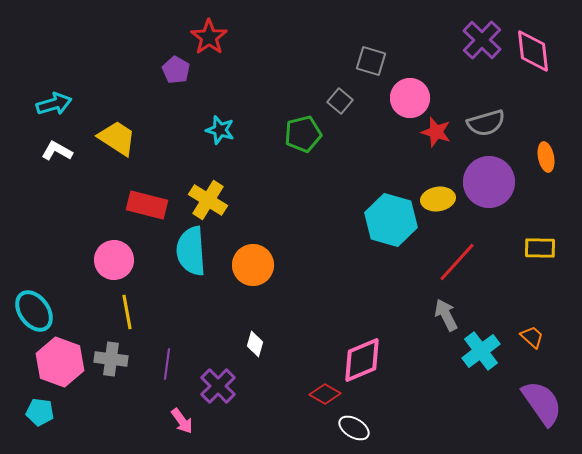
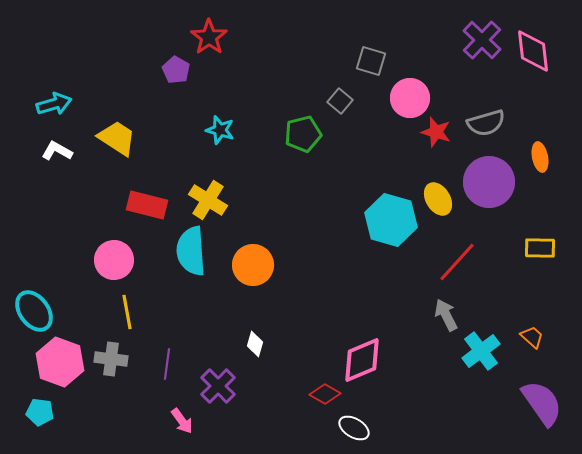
orange ellipse at (546, 157): moved 6 px left
yellow ellipse at (438, 199): rotated 68 degrees clockwise
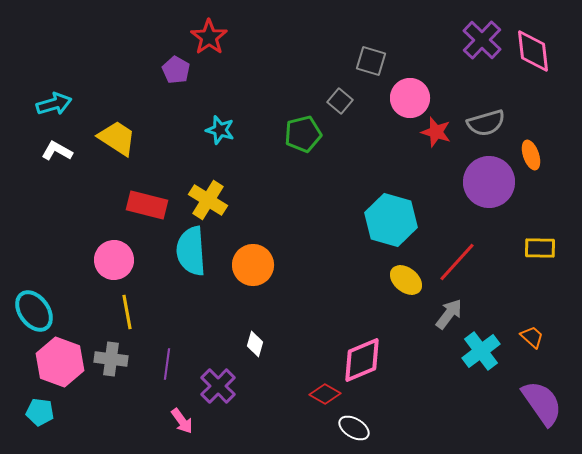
orange ellipse at (540, 157): moved 9 px left, 2 px up; rotated 8 degrees counterclockwise
yellow ellipse at (438, 199): moved 32 px left, 81 px down; rotated 20 degrees counterclockwise
gray arrow at (446, 315): moved 3 px right, 1 px up; rotated 64 degrees clockwise
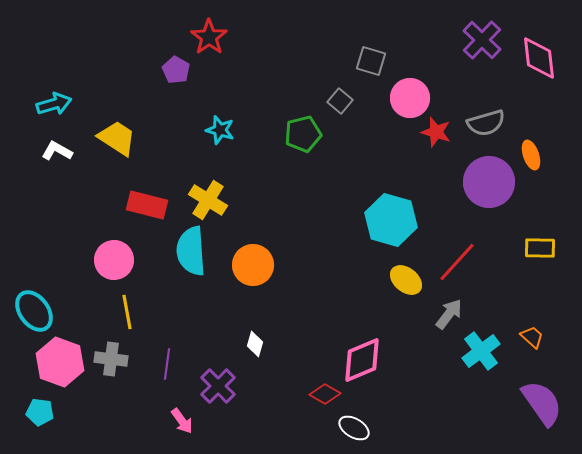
pink diamond at (533, 51): moved 6 px right, 7 px down
